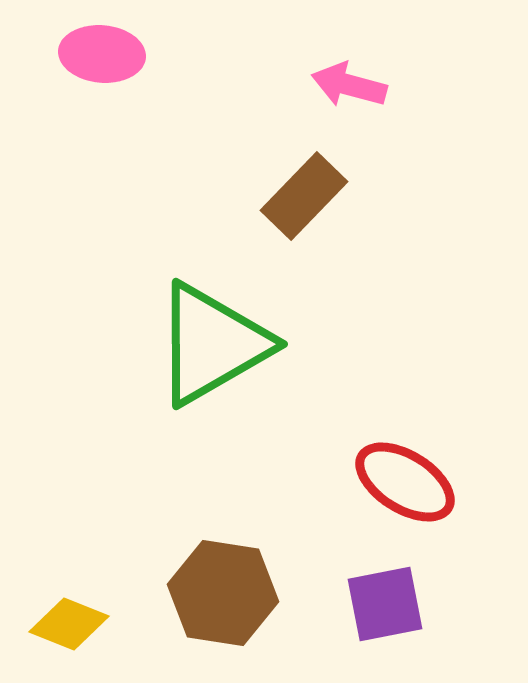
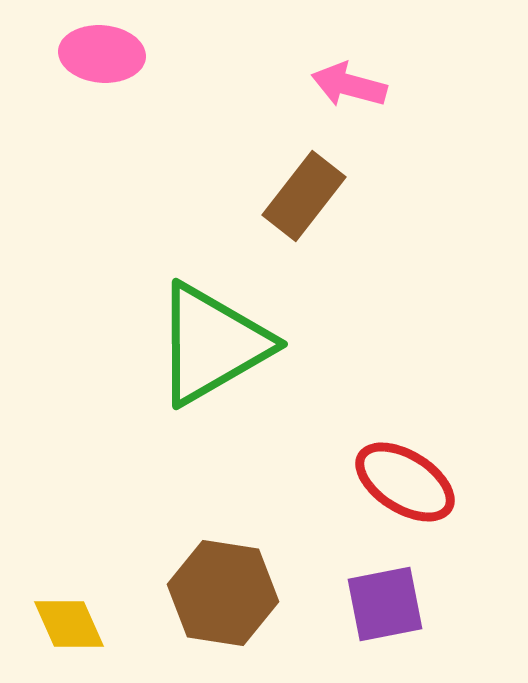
brown rectangle: rotated 6 degrees counterclockwise
yellow diamond: rotated 44 degrees clockwise
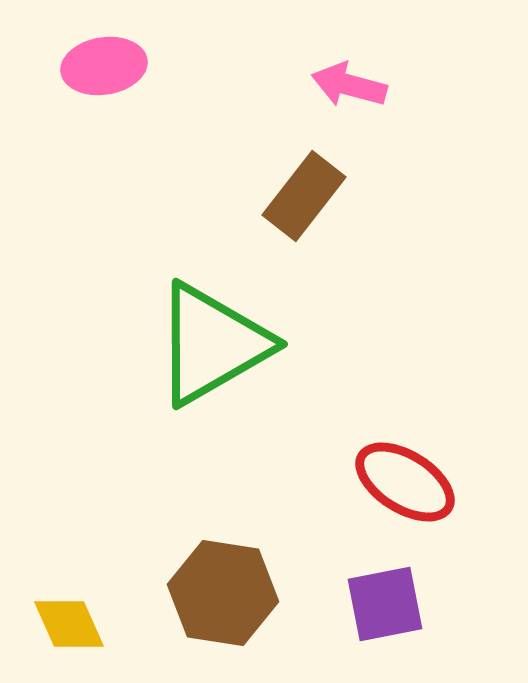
pink ellipse: moved 2 px right, 12 px down; rotated 14 degrees counterclockwise
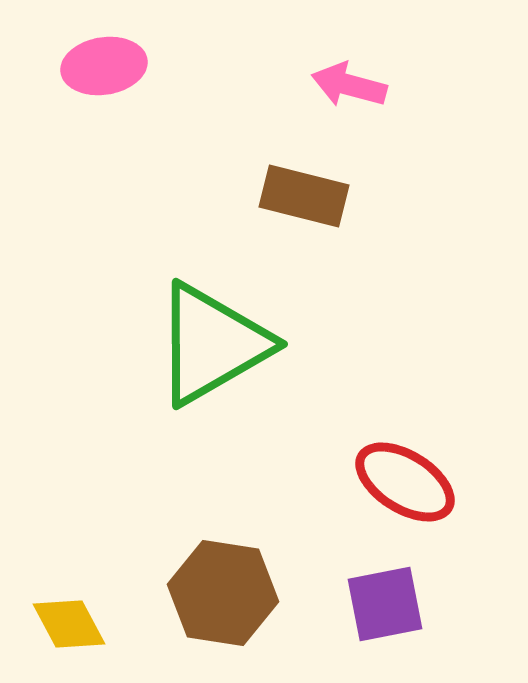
brown rectangle: rotated 66 degrees clockwise
yellow diamond: rotated 4 degrees counterclockwise
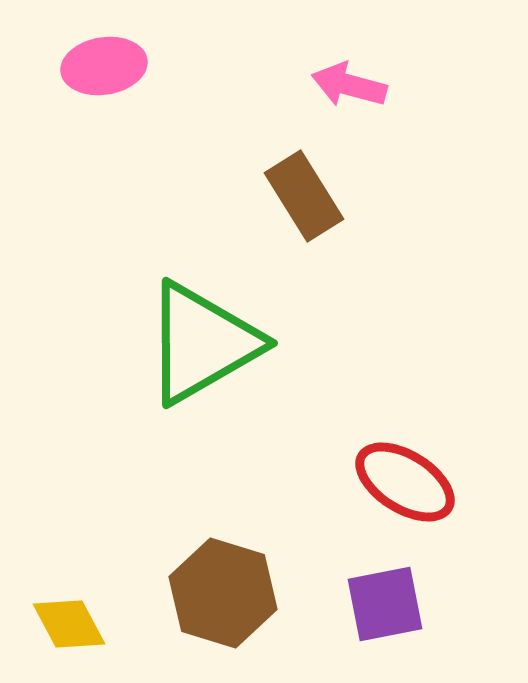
brown rectangle: rotated 44 degrees clockwise
green triangle: moved 10 px left, 1 px up
brown hexagon: rotated 8 degrees clockwise
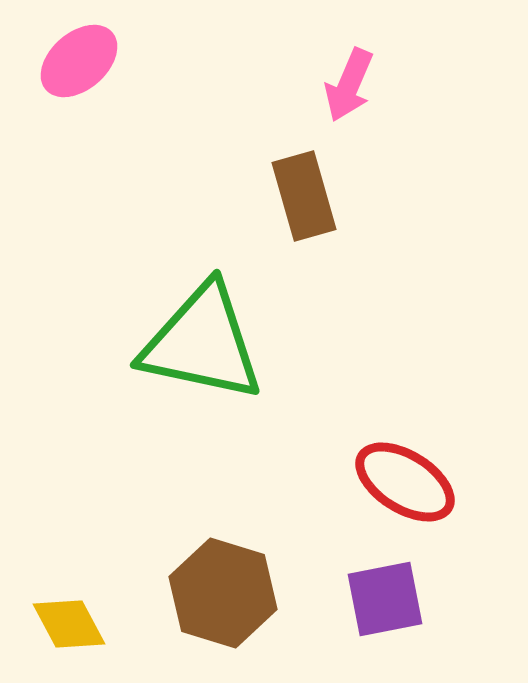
pink ellipse: moved 25 px left, 5 px up; rotated 32 degrees counterclockwise
pink arrow: rotated 82 degrees counterclockwise
brown rectangle: rotated 16 degrees clockwise
green triangle: rotated 42 degrees clockwise
purple square: moved 5 px up
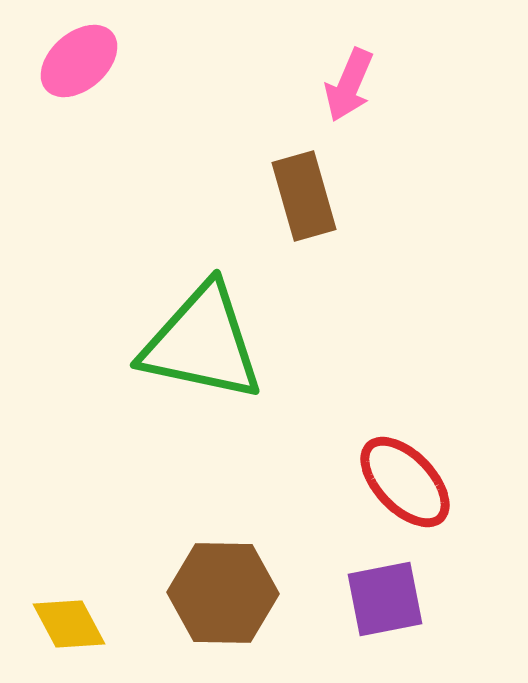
red ellipse: rotated 14 degrees clockwise
brown hexagon: rotated 16 degrees counterclockwise
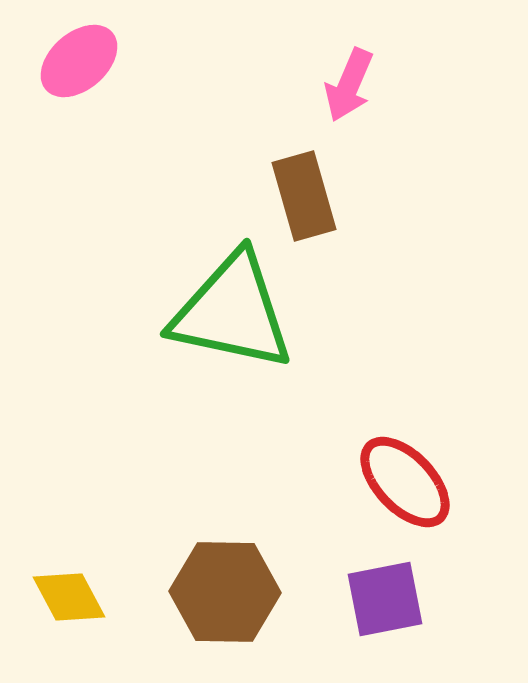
green triangle: moved 30 px right, 31 px up
brown hexagon: moved 2 px right, 1 px up
yellow diamond: moved 27 px up
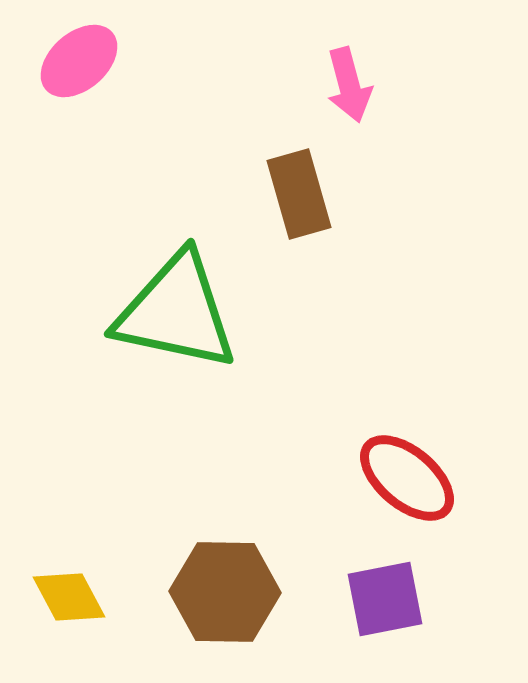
pink arrow: rotated 38 degrees counterclockwise
brown rectangle: moved 5 px left, 2 px up
green triangle: moved 56 px left
red ellipse: moved 2 px right, 4 px up; rotated 6 degrees counterclockwise
